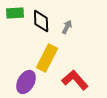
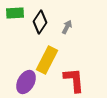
black diamond: moved 1 px left, 1 px down; rotated 35 degrees clockwise
yellow rectangle: moved 2 px down
red L-shape: moved 1 px left; rotated 36 degrees clockwise
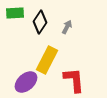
purple ellipse: rotated 20 degrees clockwise
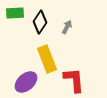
yellow rectangle: moved 1 px up; rotated 48 degrees counterclockwise
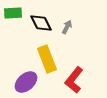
green rectangle: moved 2 px left
black diamond: moved 1 px right, 1 px down; rotated 60 degrees counterclockwise
red L-shape: rotated 136 degrees counterclockwise
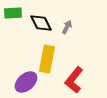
yellow rectangle: rotated 32 degrees clockwise
